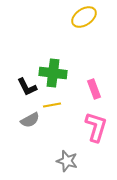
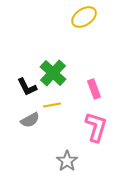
green cross: rotated 36 degrees clockwise
gray star: rotated 20 degrees clockwise
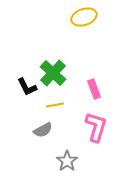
yellow ellipse: rotated 15 degrees clockwise
yellow line: moved 3 px right
gray semicircle: moved 13 px right, 10 px down
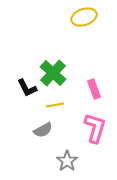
black L-shape: moved 1 px down
pink L-shape: moved 1 px left, 1 px down
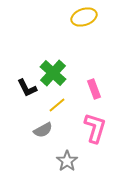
yellow line: moved 2 px right; rotated 30 degrees counterclockwise
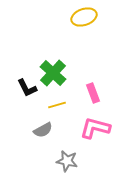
pink rectangle: moved 1 px left, 4 px down
yellow line: rotated 24 degrees clockwise
pink L-shape: rotated 92 degrees counterclockwise
gray star: rotated 25 degrees counterclockwise
